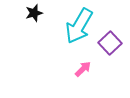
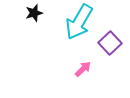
cyan arrow: moved 4 px up
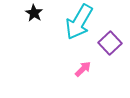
black star: rotated 24 degrees counterclockwise
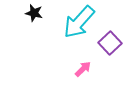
black star: rotated 18 degrees counterclockwise
cyan arrow: rotated 12 degrees clockwise
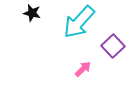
black star: moved 2 px left
purple square: moved 3 px right, 3 px down
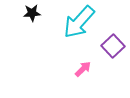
black star: rotated 18 degrees counterclockwise
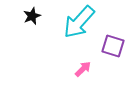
black star: moved 3 px down; rotated 18 degrees counterclockwise
purple square: rotated 30 degrees counterclockwise
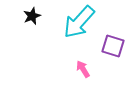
pink arrow: rotated 78 degrees counterclockwise
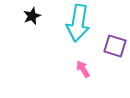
cyan arrow: moved 1 px left, 1 px down; rotated 33 degrees counterclockwise
purple square: moved 2 px right
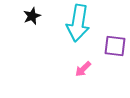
purple square: rotated 10 degrees counterclockwise
pink arrow: rotated 102 degrees counterclockwise
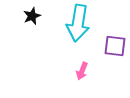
pink arrow: moved 1 px left, 2 px down; rotated 24 degrees counterclockwise
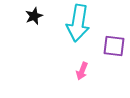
black star: moved 2 px right
purple square: moved 1 px left
